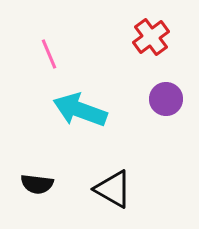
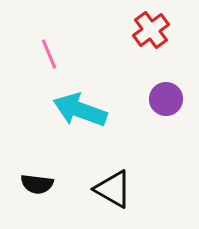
red cross: moved 7 px up
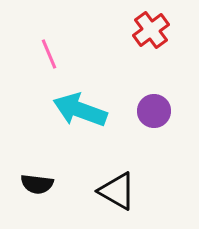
purple circle: moved 12 px left, 12 px down
black triangle: moved 4 px right, 2 px down
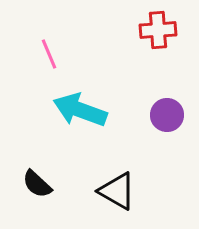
red cross: moved 7 px right; rotated 33 degrees clockwise
purple circle: moved 13 px right, 4 px down
black semicircle: rotated 36 degrees clockwise
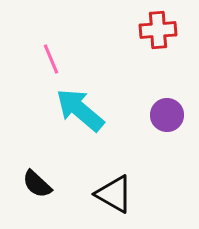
pink line: moved 2 px right, 5 px down
cyan arrow: rotated 20 degrees clockwise
black triangle: moved 3 px left, 3 px down
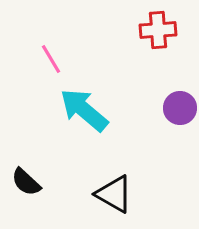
pink line: rotated 8 degrees counterclockwise
cyan arrow: moved 4 px right
purple circle: moved 13 px right, 7 px up
black semicircle: moved 11 px left, 2 px up
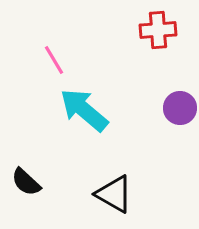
pink line: moved 3 px right, 1 px down
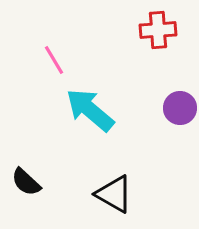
cyan arrow: moved 6 px right
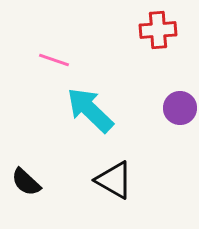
pink line: rotated 40 degrees counterclockwise
cyan arrow: rotated 4 degrees clockwise
black triangle: moved 14 px up
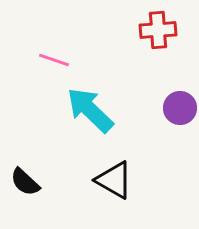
black semicircle: moved 1 px left
